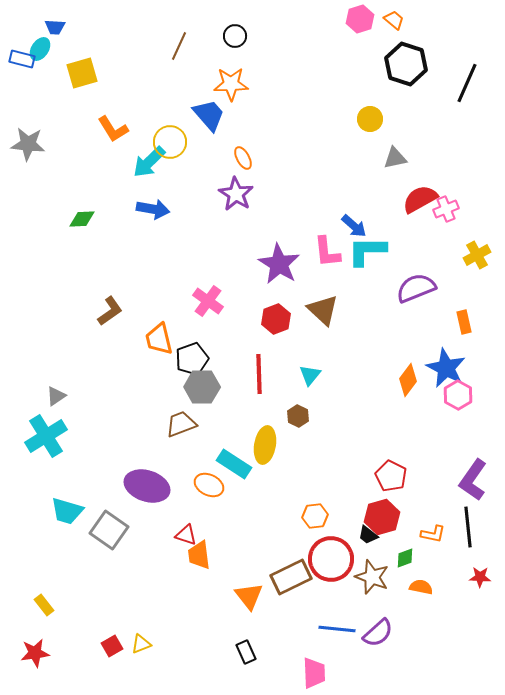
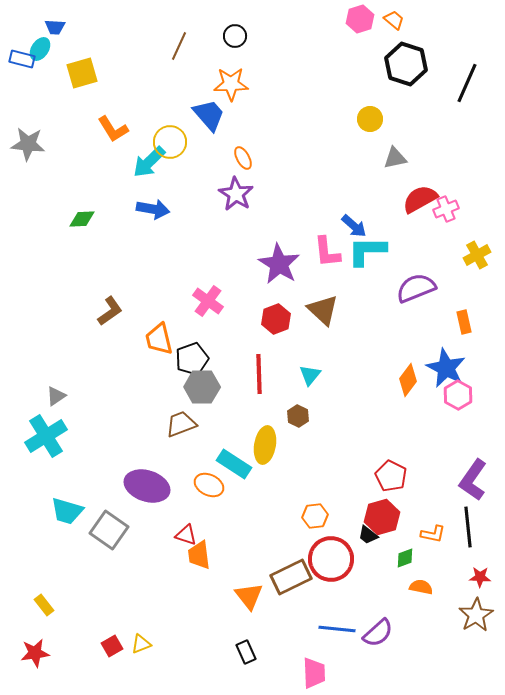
brown star at (372, 577): moved 104 px right, 38 px down; rotated 20 degrees clockwise
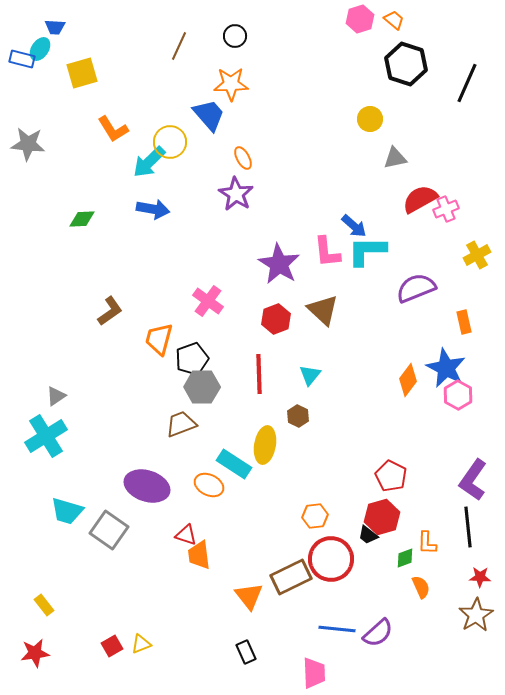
orange trapezoid at (159, 339): rotated 28 degrees clockwise
orange L-shape at (433, 534): moved 6 px left, 9 px down; rotated 80 degrees clockwise
orange semicircle at (421, 587): rotated 55 degrees clockwise
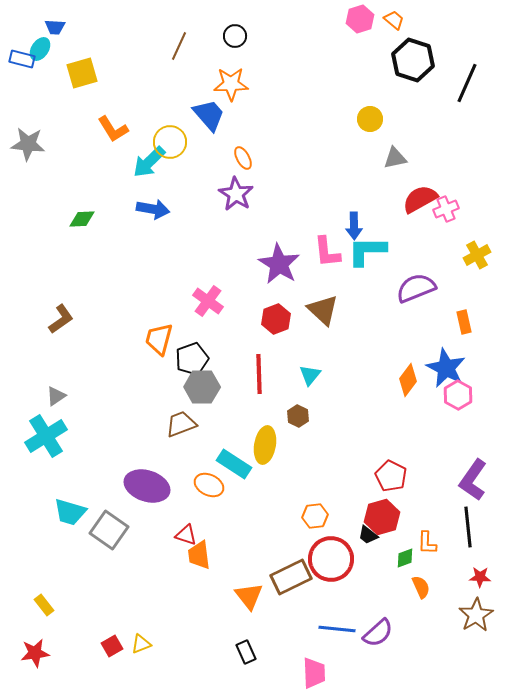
black hexagon at (406, 64): moved 7 px right, 4 px up
blue arrow at (354, 226): rotated 48 degrees clockwise
brown L-shape at (110, 311): moved 49 px left, 8 px down
cyan trapezoid at (67, 511): moved 3 px right, 1 px down
